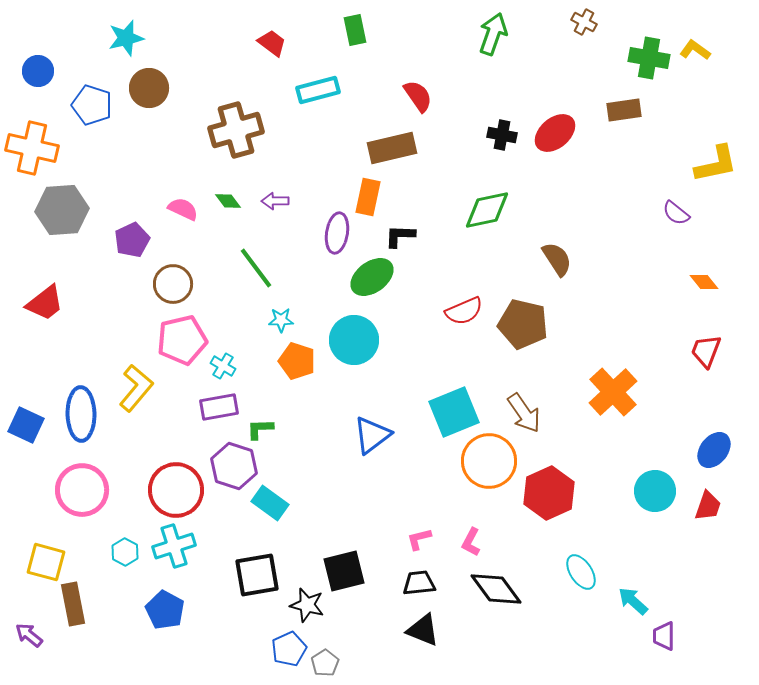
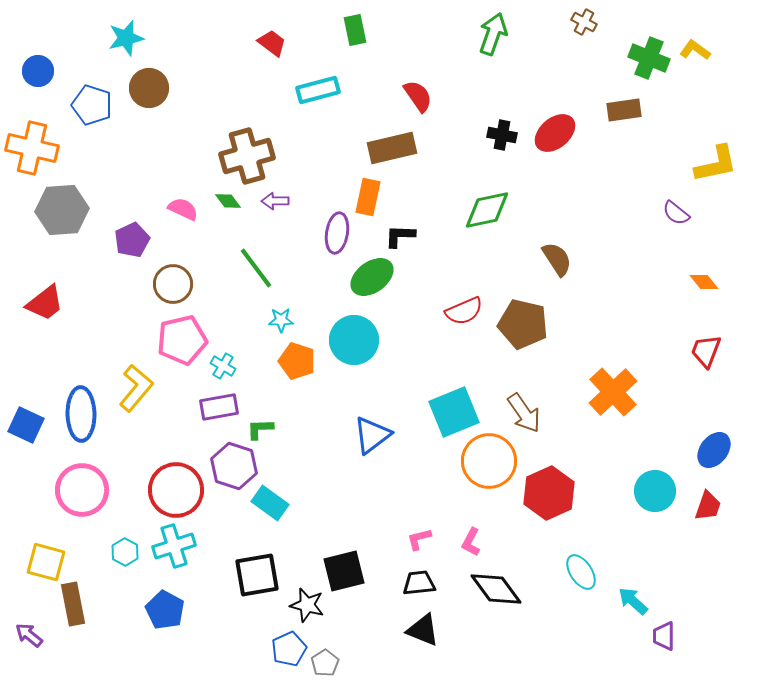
green cross at (649, 58): rotated 12 degrees clockwise
brown cross at (236, 130): moved 11 px right, 26 px down
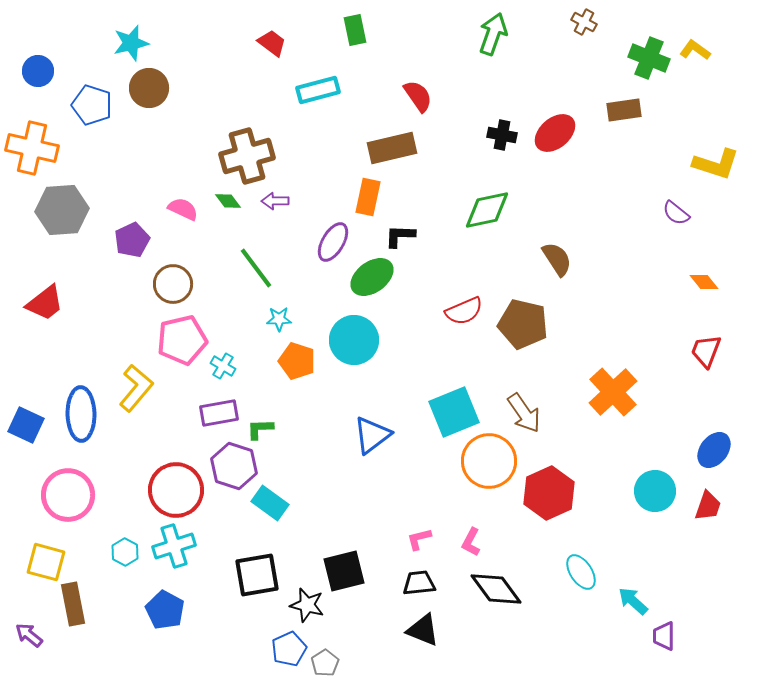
cyan star at (126, 38): moved 5 px right, 5 px down
yellow L-shape at (716, 164): rotated 30 degrees clockwise
purple ellipse at (337, 233): moved 4 px left, 9 px down; rotated 21 degrees clockwise
cyan star at (281, 320): moved 2 px left, 1 px up
purple rectangle at (219, 407): moved 6 px down
pink circle at (82, 490): moved 14 px left, 5 px down
